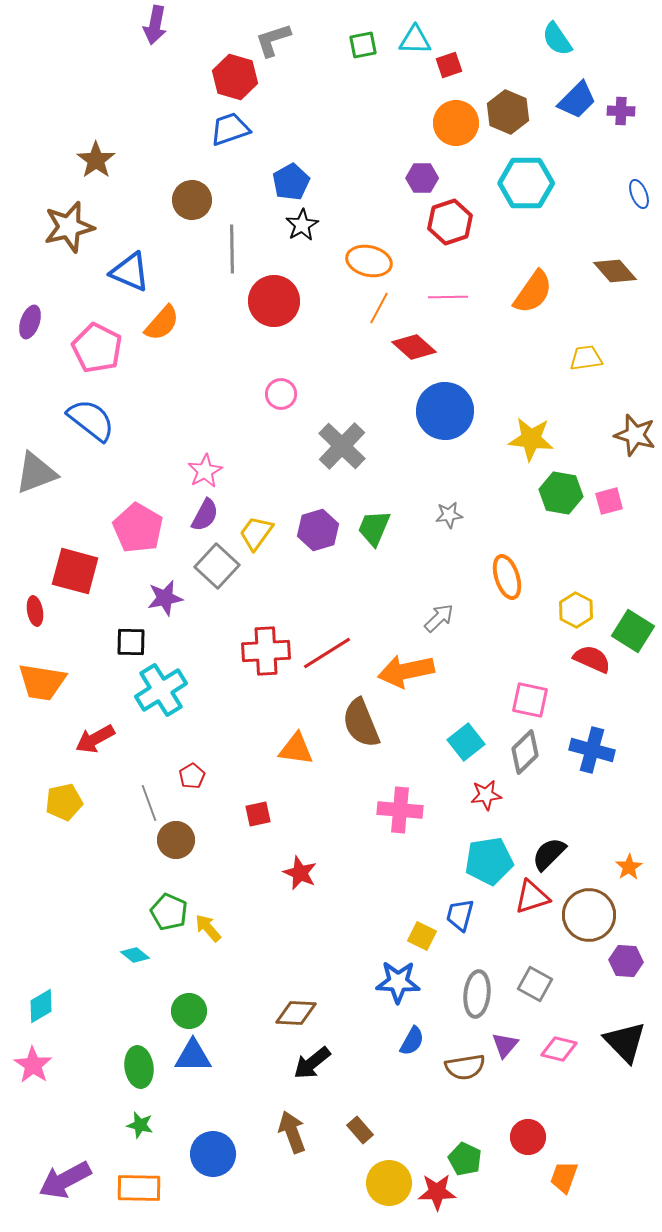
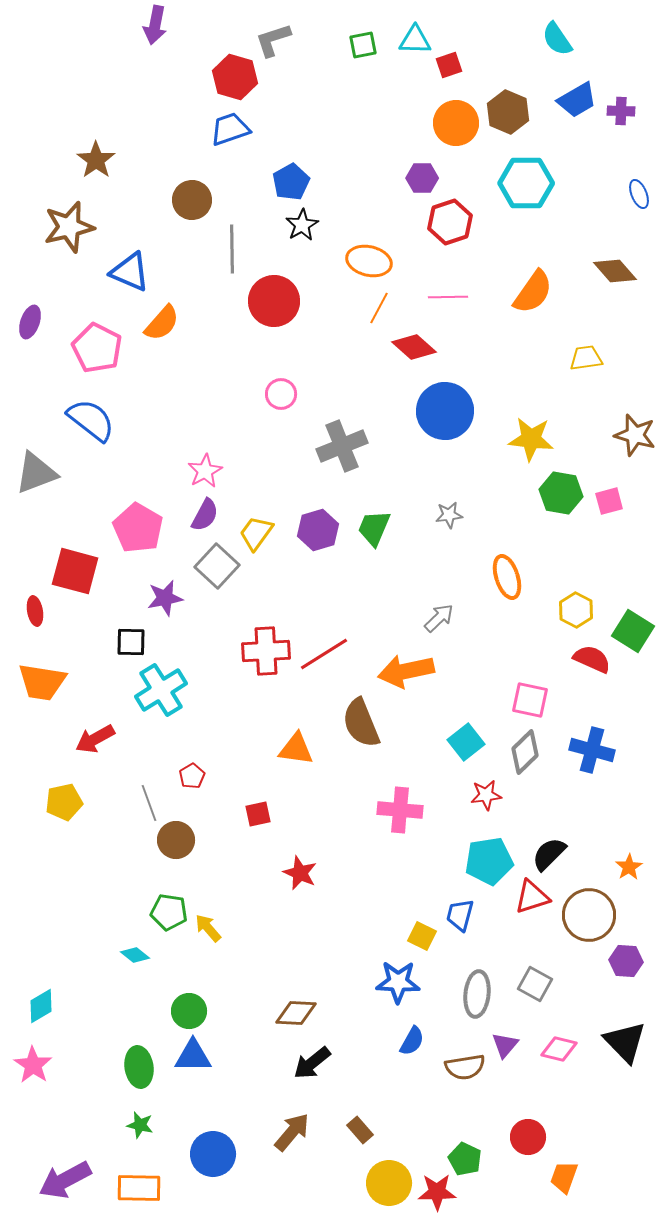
blue trapezoid at (577, 100): rotated 15 degrees clockwise
gray cross at (342, 446): rotated 24 degrees clockwise
red line at (327, 653): moved 3 px left, 1 px down
green pentagon at (169, 912): rotated 15 degrees counterclockwise
brown arrow at (292, 1132): rotated 60 degrees clockwise
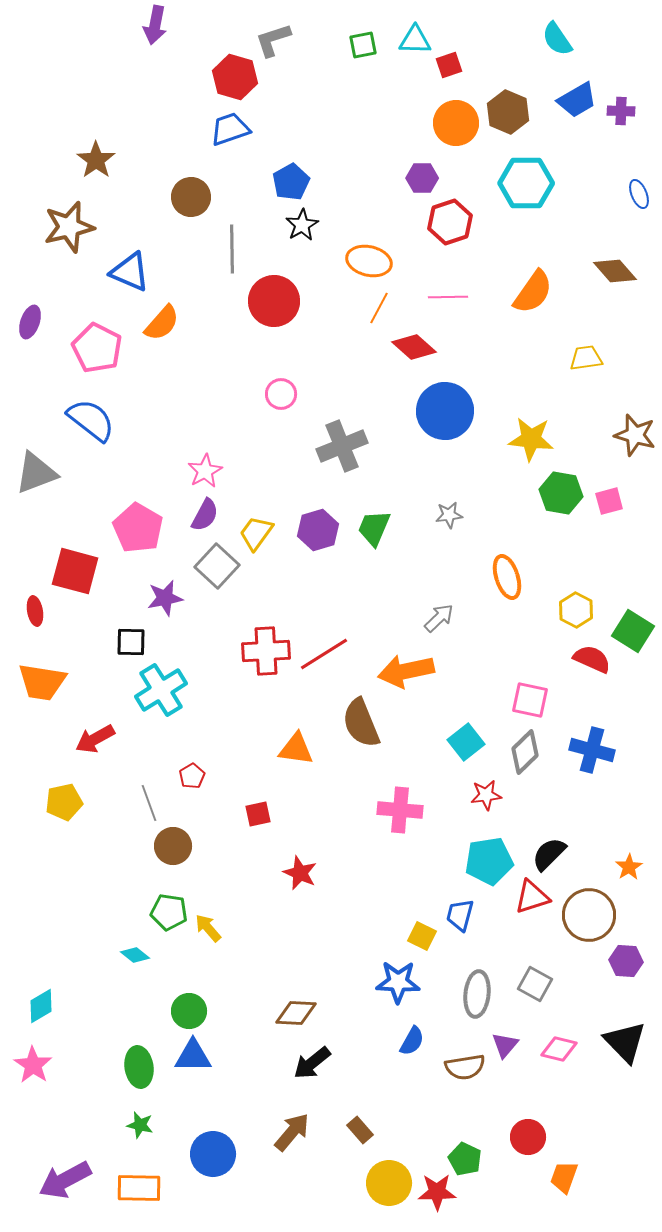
brown circle at (192, 200): moved 1 px left, 3 px up
brown circle at (176, 840): moved 3 px left, 6 px down
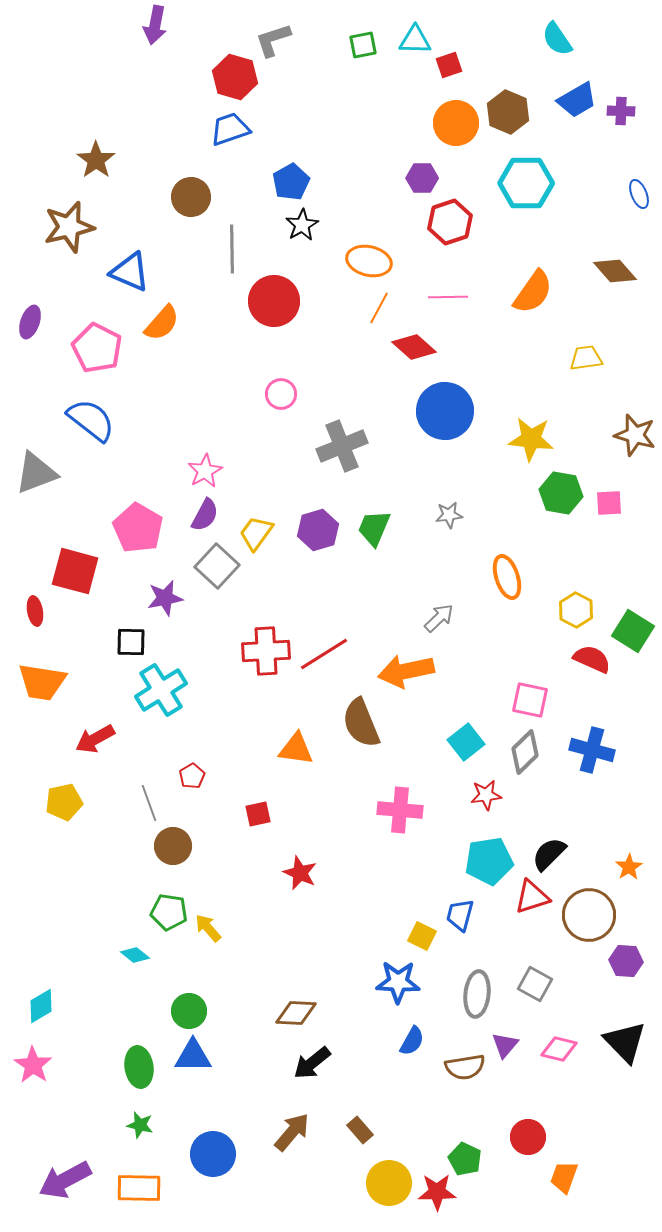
pink square at (609, 501): moved 2 px down; rotated 12 degrees clockwise
